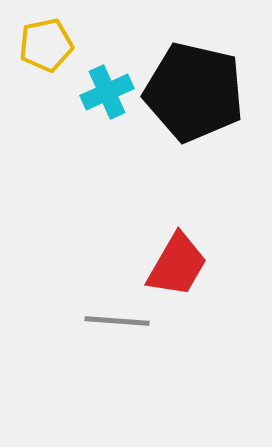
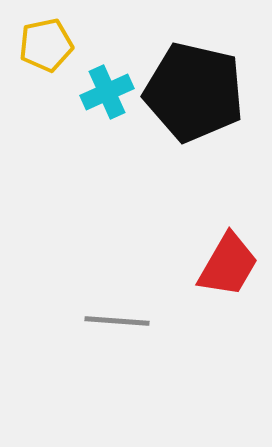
red trapezoid: moved 51 px right
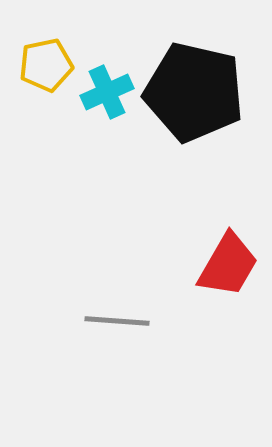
yellow pentagon: moved 20 px down
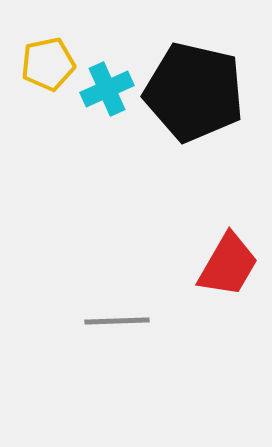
yellow pentagon: moved 2 px right, 1 px up
cyan cross: moved 3 px up
gray line: rotated 6 degrees counterclockwise
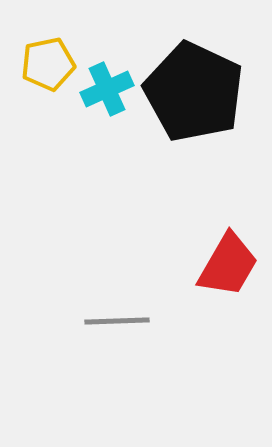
black pentagon: rotated 12 degrees clockwise
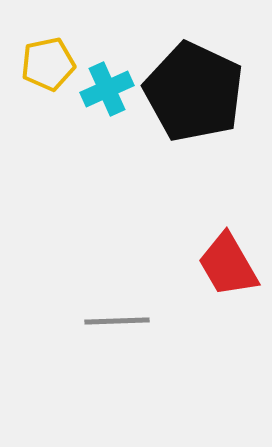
red trapezoid: rotated 120 degrees clockwise
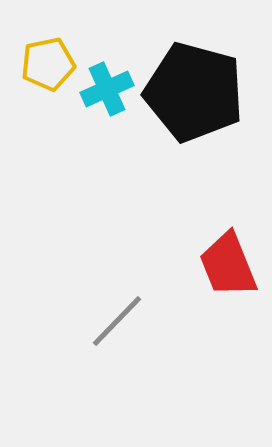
black pentagon: rotated 10 degrees counterclockwise
red trapezoid: rotated 8 degrees clockwise
gray line: rotated 44 degrees counterclockwise
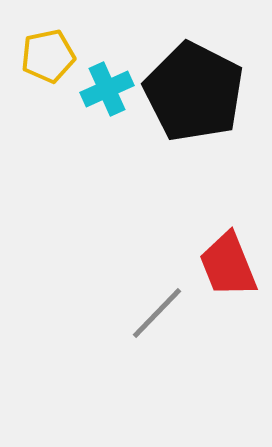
yellow pentagon: moved 8 px up
black pentagon: rotated 12 degrees clockwise
gray line: moved 40 px right, 8 px up
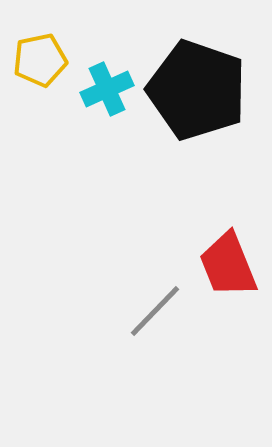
yellow pentagon: moved 8 px left, 4 px down
black pentagon: moved 3 px right, 2 px up; rotated 8 degrees counterclockwise
gray line: moved 2 px left, 2 px up
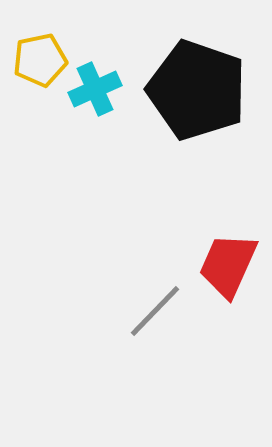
cyan cross: moved 12 px left
red trapezoid: rotated 46 degrees clockwise
